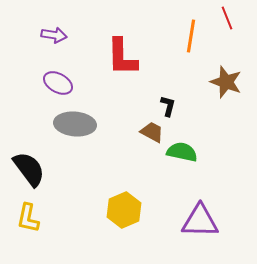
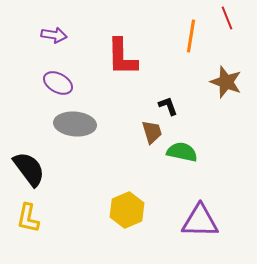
black L-shape: rotated 35 degrees counterclockwise
brown trapezoid: rotated 45 degrees clockwise
yellow hexagon: moved 3 px right
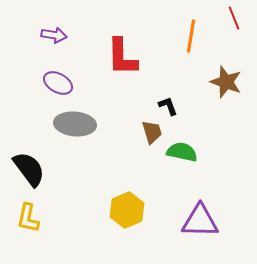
red line: moved 7 px right
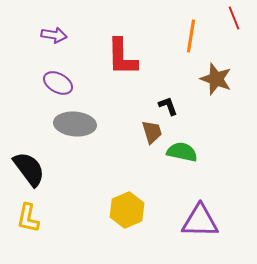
brown star: moved 10 px left, 3 px up
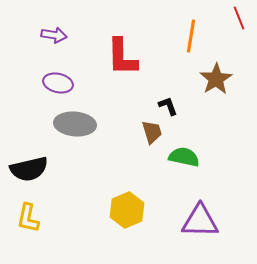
red line: moved 5 px right
brown star: rotated 20 degrees clockwise
purple ellipse: rotated 16 degrees counterclockwise
green semicircle: moved 2 px right, 5 px down
black semicircle: rotated 114 degrees clockwise
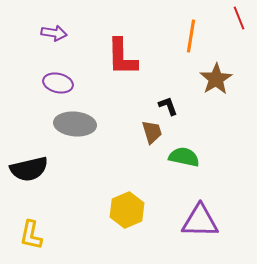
purple arrow: moved 2 px up
yellow L-shape: moved 3 px right, 17 px down
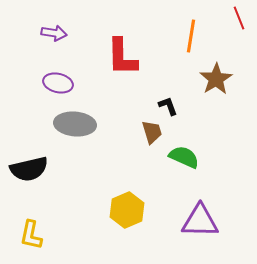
green semicircle: rotated 12 degrees clockwise
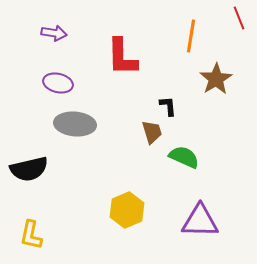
black L-shape: rotated 15 degrees clockwise
